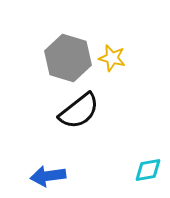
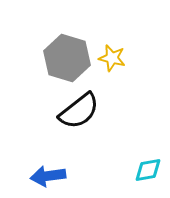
gray hexagon: moved 1 px left
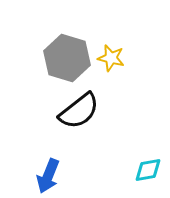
yellow star: moved 1 px left
blue arrow: rotated 60 degrees counterclockwise
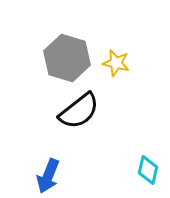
yellow star: moved 5 px right, 5 px down
cyan diamond: rotated 68 degrees counterclockwise
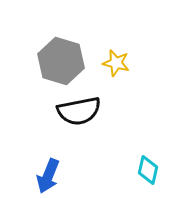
gray hexagon: moved 6 px left, 3 px down
black semicircle: rotated 27 degrees clockwise
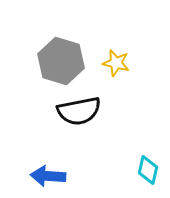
blue arrow: rotated 72 degrees clockwise
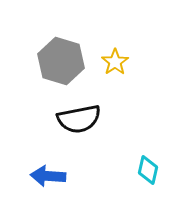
yellow star: moved 1 px left, 1 px up; rotated 24 degrees clockwise
black semicircle: moved 8 px down
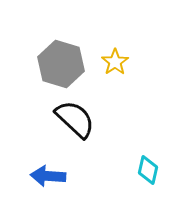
gray hexagon: moved 3 px down
black semicircle: moved 4 px left; rotated 126 degrees counterclockwise
